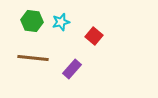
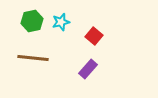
green hexagon: rotated 20 degrees counterclockwise
purple rectangle: moved 16 px right
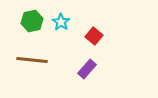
cyan star: rotated 24 degrees counterclockwise
brown line: moved 1 px left, 2 px down
purple rectangle: moved 1 px left
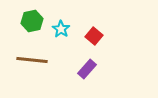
cyan star: moved 7 px down
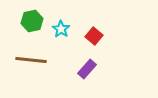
brown line: moved 1 px left
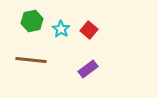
red square: moved 5 px left, 6 px up
purple rectangle: moved 1 px right; rotated 12 degrees clockwise
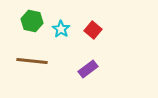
green hexagon: rotated 25 degrees clockwise
red square: moved 4 px right
brown line: moved 1 px right, 1 px down
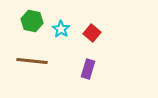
red square: moved 1 px left, 3 px down
purple rectangle: rotated 36 degrees counterclockwise
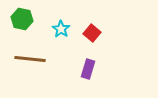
green hexagon: moved 10 px left, 2 px up
brown line: moved 2 px left, 2 px up
